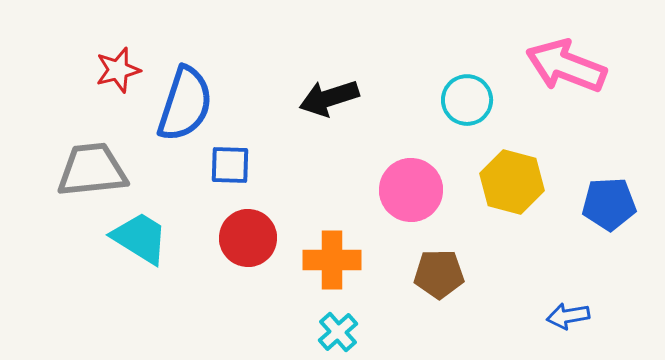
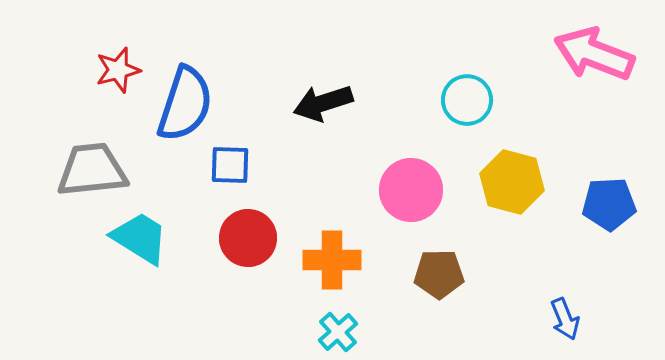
pink arrow: moved 28 px right, 12 px up
black arrow: moved 6 px left, 5 px down
blue arrow: moved 3 px left, 3 px down; rotated 102 degrees counterclockwise
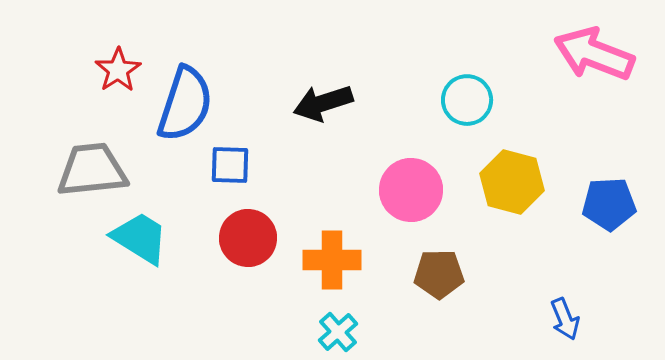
red star: rotated 18 degrees counterclockwise
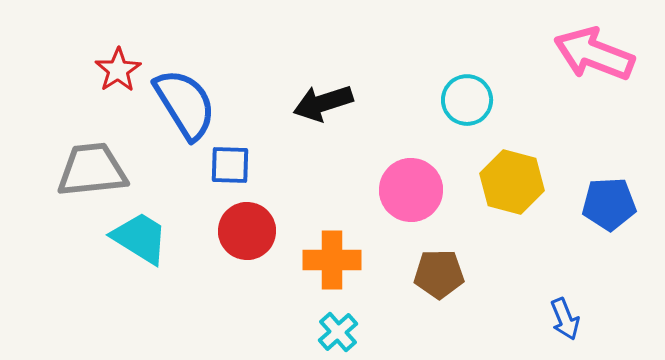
blue semicircle: rotated 50 degrees counterclockwise
red circle: moved 1 px left, 7 px up
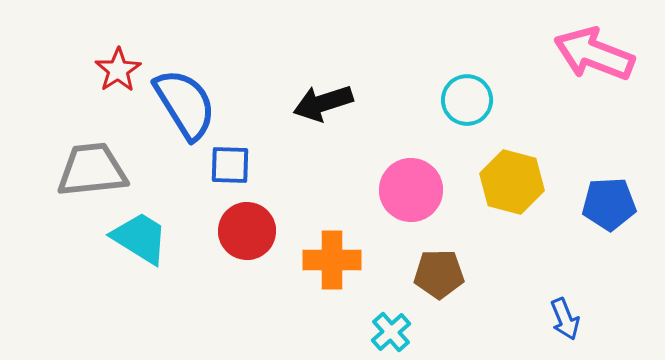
cyan cross: moved 53 px right
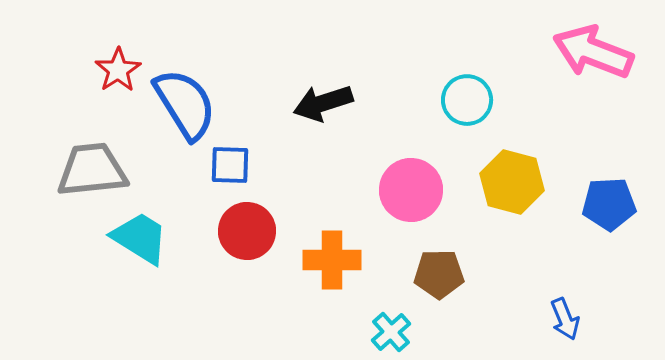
pink arrow: moved 1 px left, 2 px up
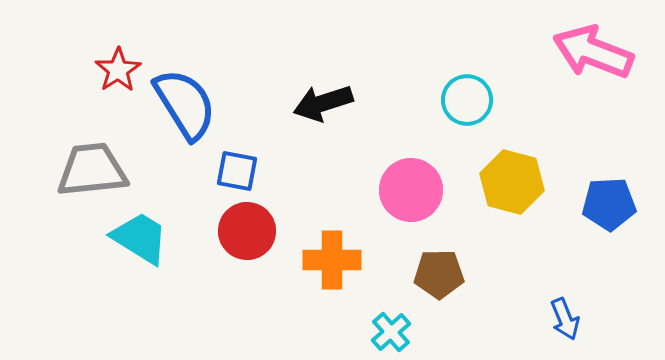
blue square: moved 7 px right, 6 px down; rotated 9 degrees clockwise
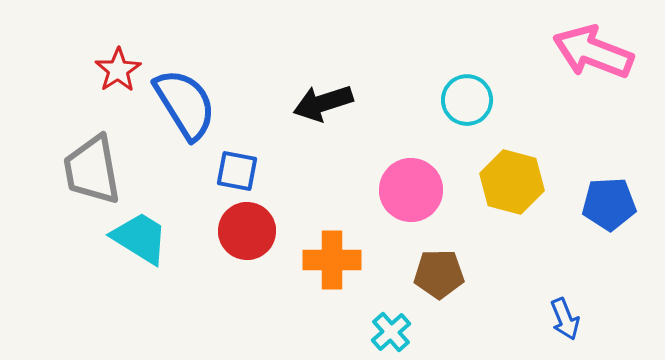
gray trapezoid: rotated 94 degrees counterclockwise
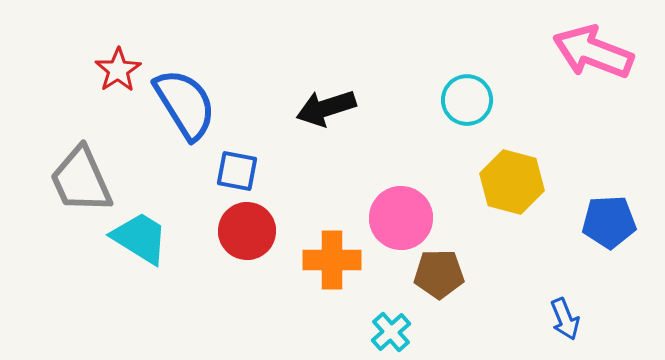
black arrow: moved 3 px right, 5 px down
gray trapezoid: moved 11 px left, 10 px down; rotated 14 degrees counterclockwise
pink circle: moved 10 px left, 28 px down
blue pentagon: moved 18 px down
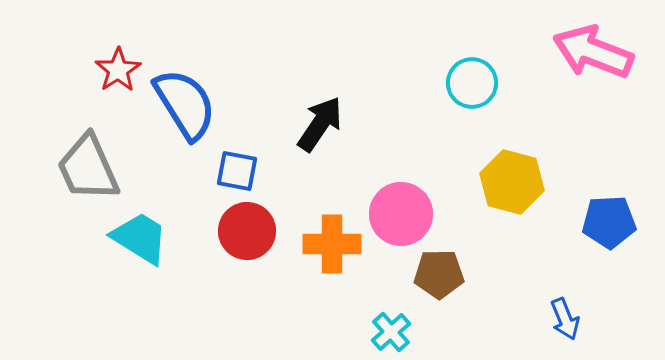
cyan circle: moved 5 px right, 17 px up
black arrow: moved 6 px left, 16 px down; rotated 142 degrees clockwise
gray trapezoid: moved 7 px right, 12 px up
pink circle: moved 4 px up
orange cross: moved 16 px up
